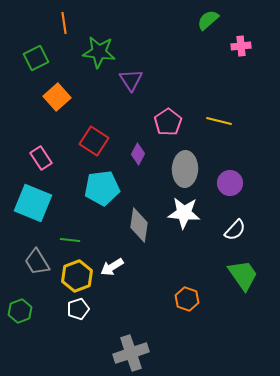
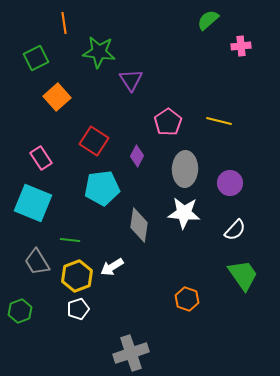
purple diamond: moved 1 px left, 2 px down
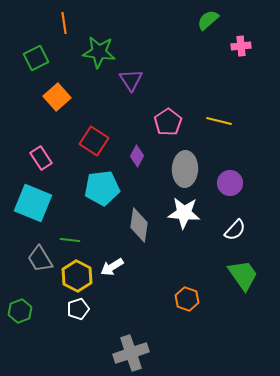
gray trapezoid: moved 3 px right, 3 px up
yellow hexagon: rotated 12 degrees counterclockwise
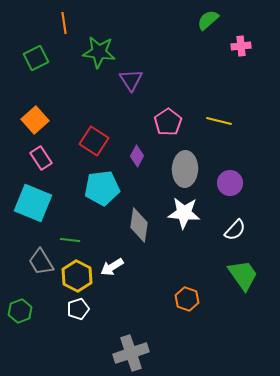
orange square: moved 22 px left, 23 px down
gray trapezoid: moved 1 px right, 3 px down
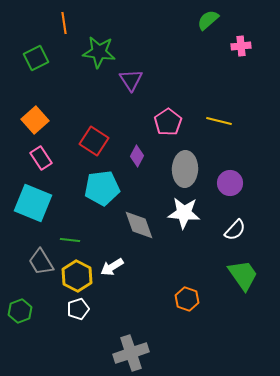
gray diamond: rotated 28 degrees counterclockwise
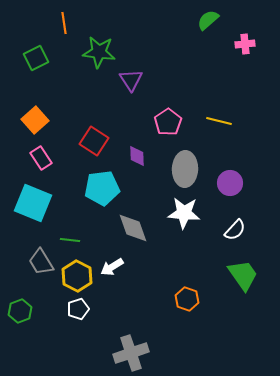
pink cross: moved 4 px right, 2 px up
purple diamond: rotated 30 degrees counterclockwise
gray diamond: moved 6 px left, 3 px down
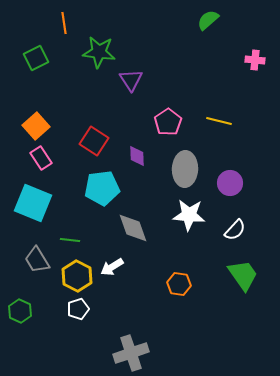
pink cross: moved 10 px right, 16 px down; rotated 12 degrees clockwise
orange square: moved 1 px right, 6 px down
white star: moved 5 px right, 2 px down
gray trapezoid: moved 4 px left, 2 px up
orange hexagon: moved 8 px left, 15 px up; rotated 10 degrees counterclockwise
green hexagon: rotated 15 degrees counterclockwise
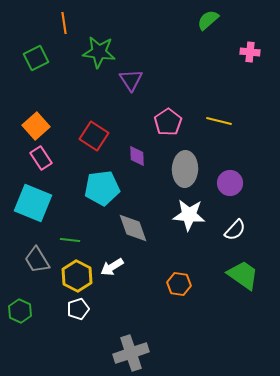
pink cross: moved 5 px left, 8 px up
red square: moved 5 px up
green trapezoid: rotated 20 degrees counterclockwise
